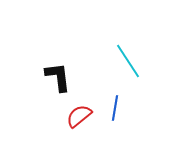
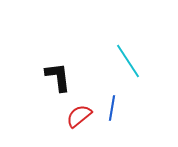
blue line: moved 3 px left
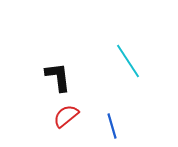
blue line: moved 18 px down; rotated 25 degrees counterclockwise
red semicircle: moved 13 px left
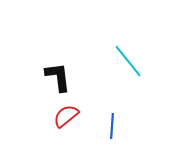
cyan line: rotated 6 degrees counterclockwise
blue line: rotated 20 degrees clockwise
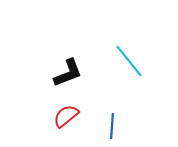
cyan line: moved 1 px right
black L-shape: moved 10 px right, 4 px up; rotated 76 degrees clockwise
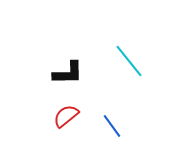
black L-shape: rotated 20 degrees clockwise
blue line: rotated 40 degrees counterclockwise
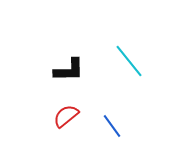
black L-shape: moved 1 px right, 3 px up
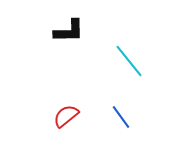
black L-shape: moved 39 px up
blue line: moved 9 px right, 9 px up
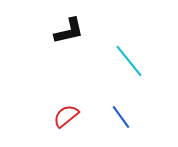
black L-shape: rotated 12 degrees counterclockwise
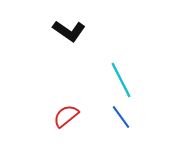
black L-shape: rotated 48 degrees clockwise
cyan line: moved 8 px left, 19 px down; rotated 12 degrees clockwise
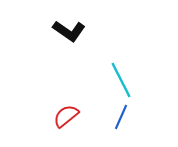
blue line: rotated 60 degrees clockwise
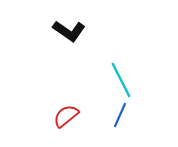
blue line: moved 1 px left, 2 px up
